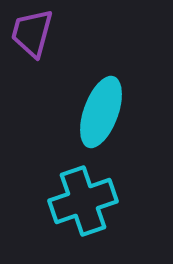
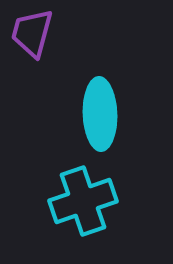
cyan ellipse: moved 1 px left, 2 px down; rotated 22 degrees counterclockwise
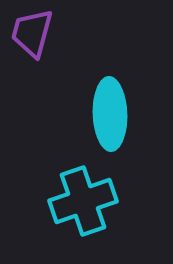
cyan ellipse: moved 10 px right
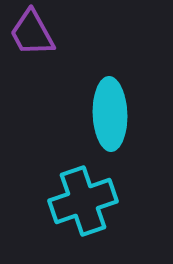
purple trapezoid: rotated 44 degrees counterclockwise
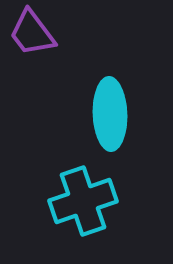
purple trapezoid: rotated 8 degrees counterclockwise
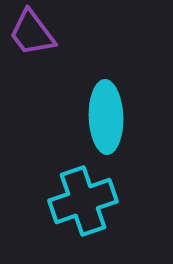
cyan ellipse: moved 4 px left, 3 px down
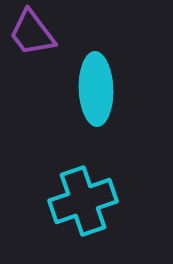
cyan ellipse: moved 10 px left, 28 px up
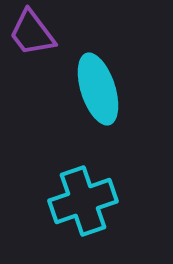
cyan ellipse: moved 2 px right; rotated 16 degrees counterclockwise
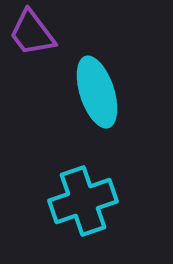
cyan ellipse: moved 1 px left, 3 px down
